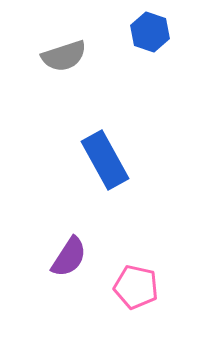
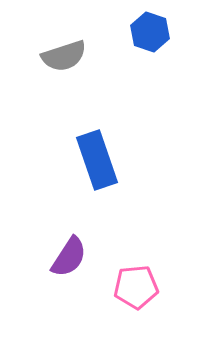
blue rectangle: moved 8 px left; rotated 10 degrees clockwise
pink pentagon: rotated 18 degrees counterclockwise
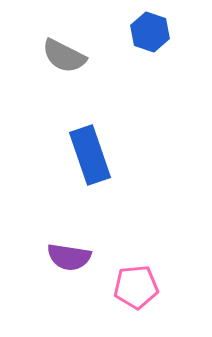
gray semicircle: rotated 45 degrees clockwise
blue rectangle: moved 7 px left, 5 px up
purple semicircle: rotated 66 degrees clockwise
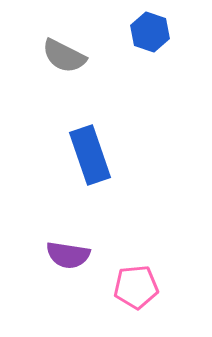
purple semicircle: moved 1 px left, 2 px up
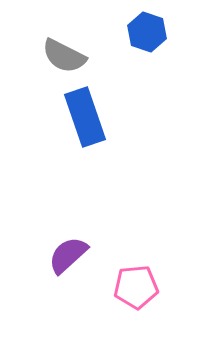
blue hexagon: moved 3 px left
blue rectangle: moved 5 px left, 38 px up
purple semicircle: rotated 129 degrees clockwise
